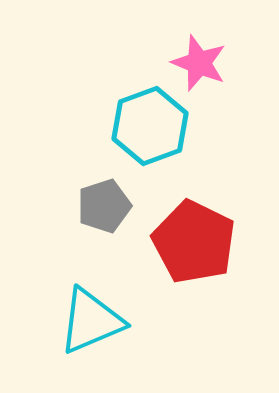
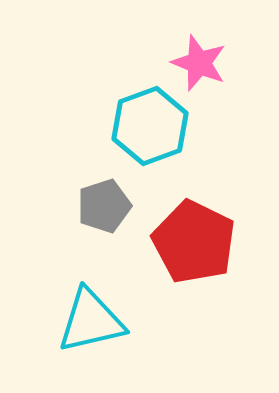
cyan triangle: rotated 10 degrees clockwise
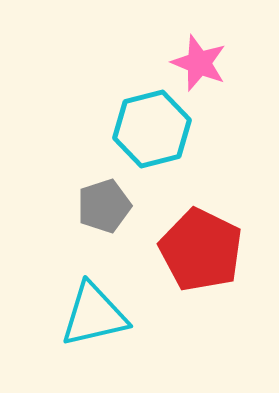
cyan hexagon: moved 2 px right, 3 px down; rotated 6 degrees clockwise
red pentagon: moved 7 px right, 8 px down
cyan triangle: moved 3 px right, 6 px up
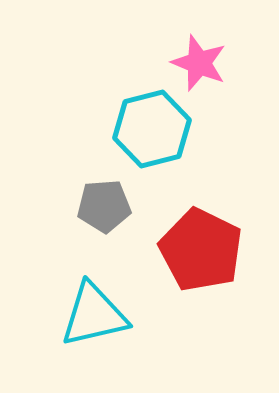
gray pentagon: rotated 14 degrees clockwise
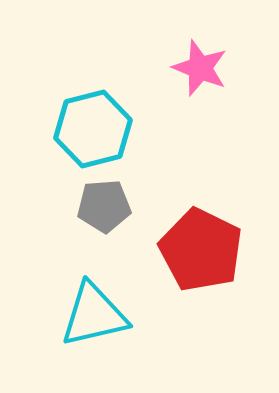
pink star: moved 1 px right, 5 px down
cyan hexagon: moved 59 px left
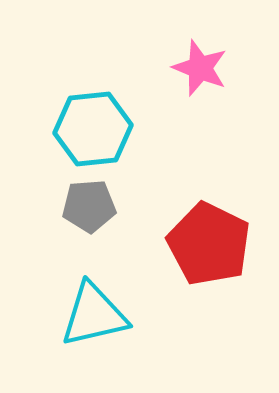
cyan hexagon: rotated 8 degrees clockwise
gray pentagon: moved 15 px left
red pentagon: moved 8 px right, 6 px up
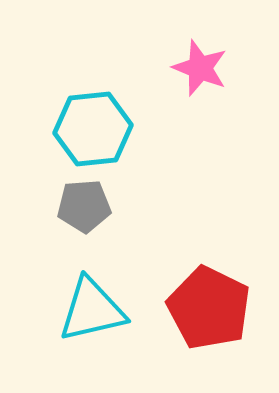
gray pentagon: moved 5 px left
red pentagon: moved 64 px down
cyan triangle: moved 2 px left, 5 px up
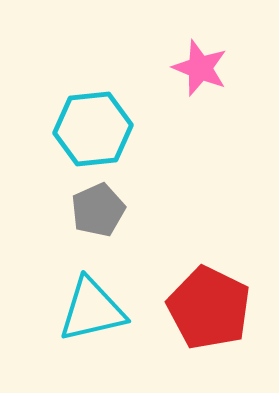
gray pentagon: moved 14 px right, 4 px down; rotated 20 degrees counterclockwise
